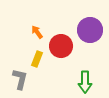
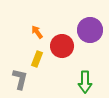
red circle: moved 1 px right
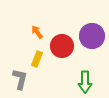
purple circle: moved 2 px right, 6 px down
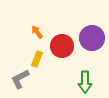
purple circle: moved 2 px down
gray L-shape: rotated 130 degrees counterclockwise
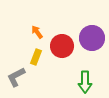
yellow rectangle: moved 1 px left, 2 px up
gray L-shape: moved 4 px left, 2 px up
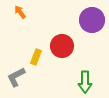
orange arrow: moved 17 px left, 20 px up
purple circle: moved 18 px up
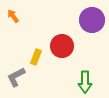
orange arrow: moved 7 px left, 4 px down
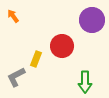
yellow rectangle: moved 2 px down
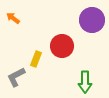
orange arrow: moved 2 px down; rotated 16 degrees counterclockwise
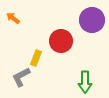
red circle: moved 1 px left, 5 px up
yellow rectangle: moved 1 px up
gray L-shape: moved 5 px right
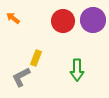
purple circle: moved 1 px right
red circle: moved 2 px right, 20 px up
green arrow: moved 8 px left, 12 px up
